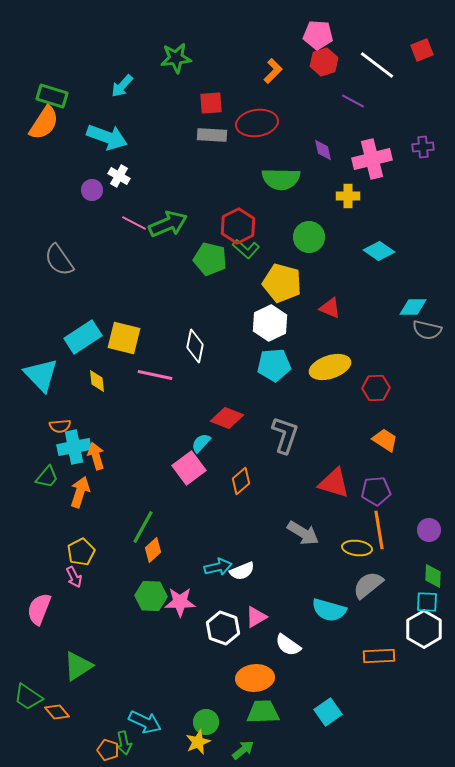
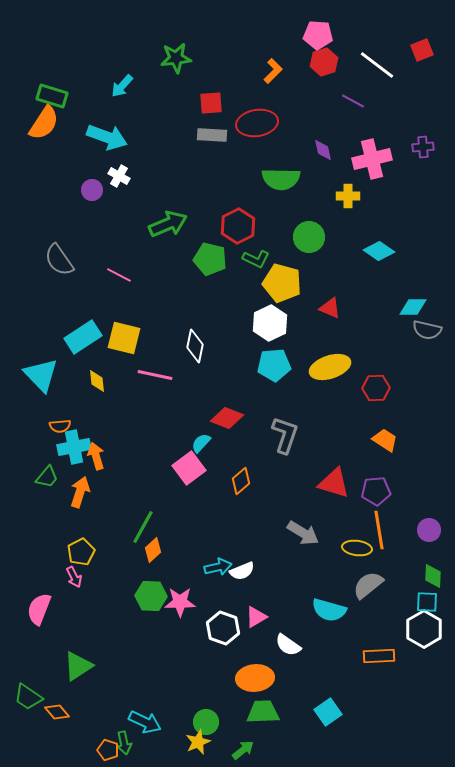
pink line at (134, 223): moved 15 px left, 52 px down
green L-shape at (246, 249): moved 10 px right, 10 px down; rotated 16 degrees counterclockwise
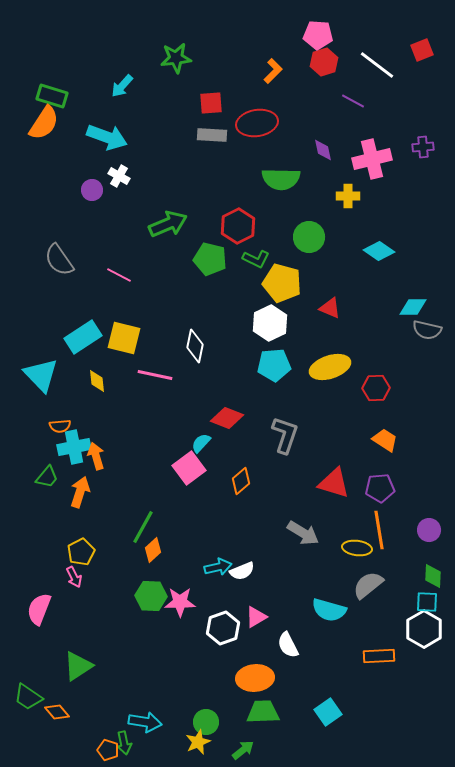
purple pentagon at (376, 491): moved 4 px right, 3 px up
white hexagon at (223, 628): rotated 20 degrees clockwise
white semicircle at (288, 645): rotated 28 degrees clockwise
cyan arrow at (145, 722): rotated 16 degrees counterclockwise
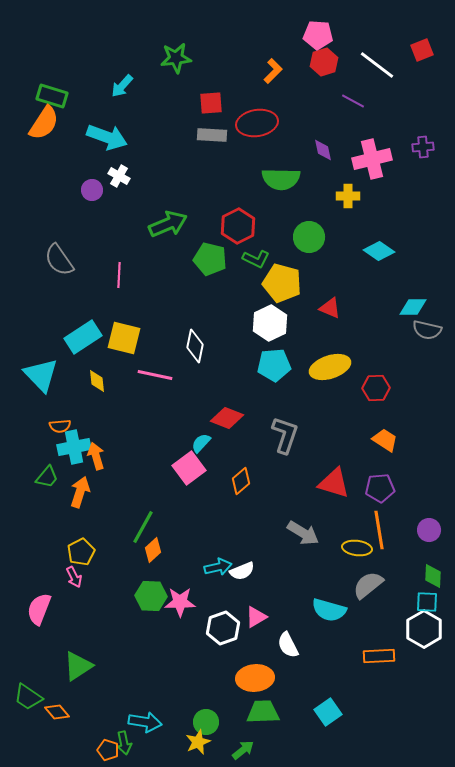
pink line at (119, 275): rotated 65 degrees clockwise
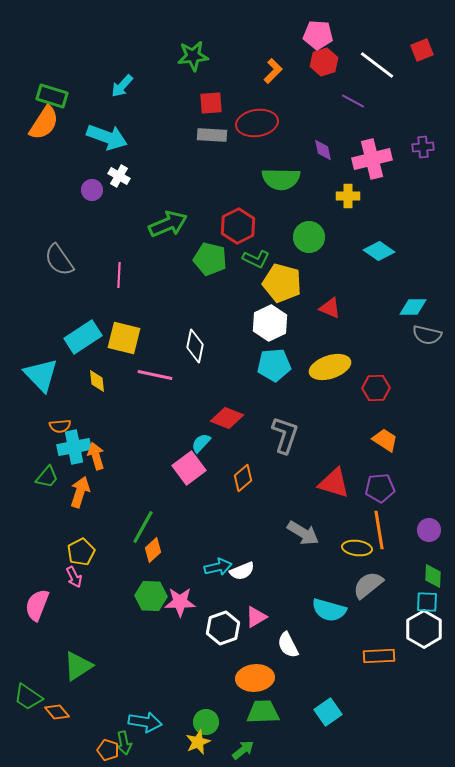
green star at (176, 58): moved 17 px right, 2 px up
gray semicircle at (427, 330): moved 5 px down
orange diamond at (241, 481): moved 2 px right, 3 px up
pink semicircle at (39, 609): moved 2 px left, 4 px up
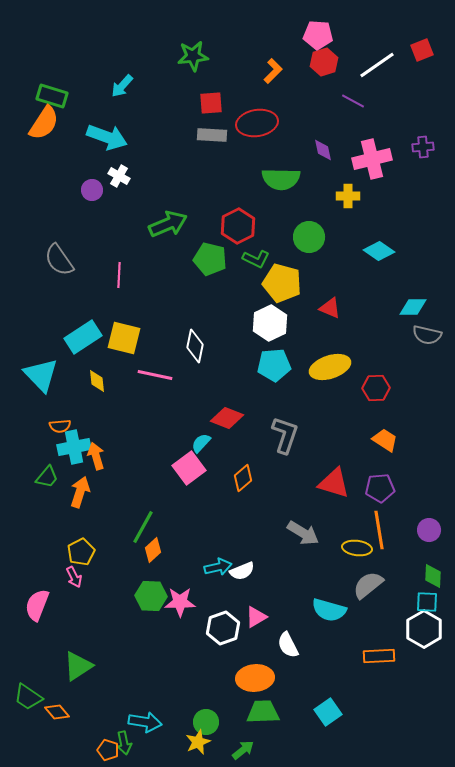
white line at (377, 65): rotated 72 degrees counterclockwise
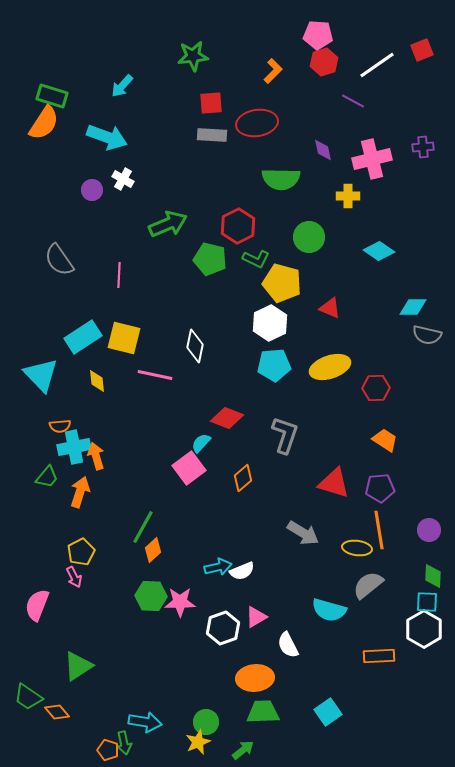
white cross at (119, 176): moved 4 px right, 3 px down
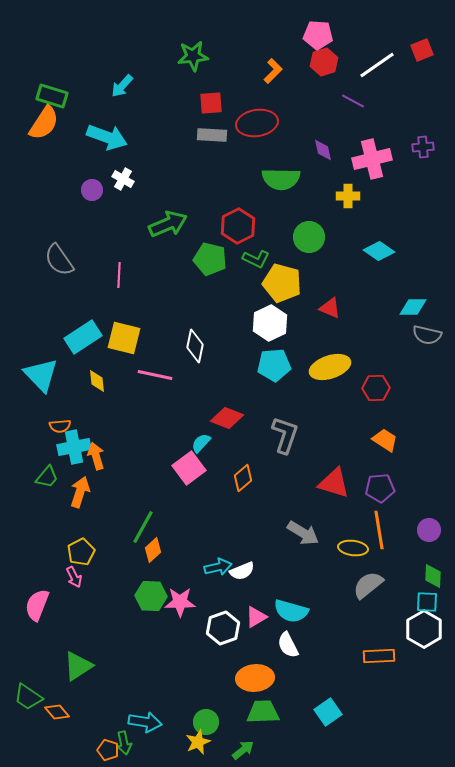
yellow ellipse at (357, 548): moved 4 px left
cyan semicircle at (329, 610): moved 38 px left, 1 px down
